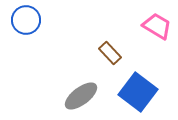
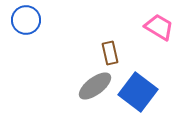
pink trapezoid: moved 2 px right, 1 px down
brown rectangle: rotated 30 degrees clockwise
gray ellipse: moved 14 px right, 10 px up
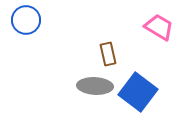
brown rectangle: moved 2 px left, 1 px down
gray ellipse: rotated 40 degrees clockwise
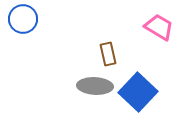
blue circle: moved 3 px left, 1 px up
blue square: rotated 6 degrees clockwise
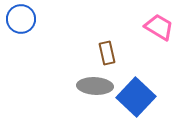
blue circle: moved 2 px left
brown rectangle: moved 1 px left, 1 px up
blue square: moved 2 px left, 5 px down
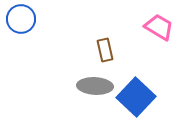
brown rectangle: moved 2 px left, 3 px up
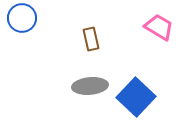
blue circle: moved 1 px right, 1 px up
brown rectangle: moved 14 px left, 11 px up
gray ellipse: moved 5 px left; rotated 8 degrees counterclockwise
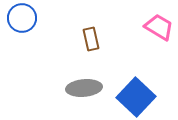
gray ellipse: moved 6 px left, 2 px down
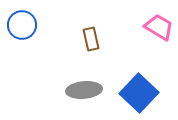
blue circle: moved 7 px down
gray ellipse: moved 2 px down
blue square: moved 3 px right, 4 px up
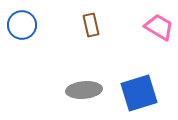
brown rectangle: moved 14 px up
blue square: rotated 30 degrees clockwise
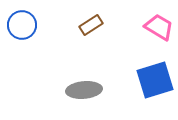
brown rectangle: rotated 70 degrees clockwise
blue square: moved 16 px right, 13 px up
